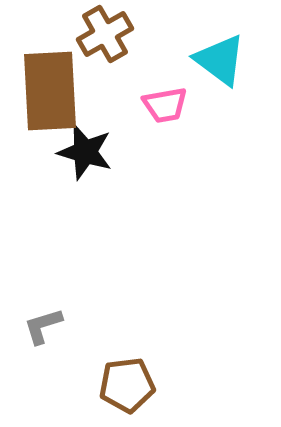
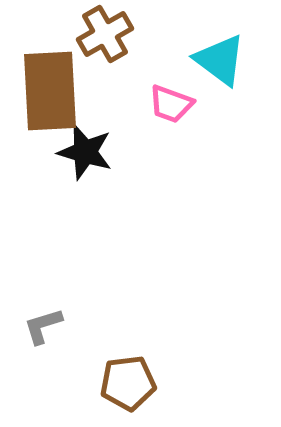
pink trapezoid: moved 6 px right, 1 px up; rotated 30 degrees clockwise
brown pentagon: moved 1 px right, 2 px up
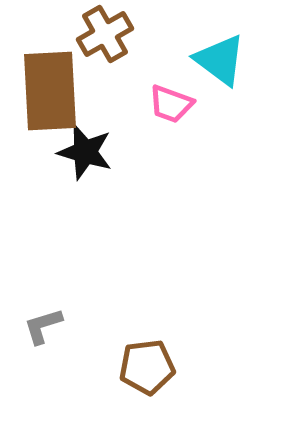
brown pentagon: moved 19 px right, 16 px up
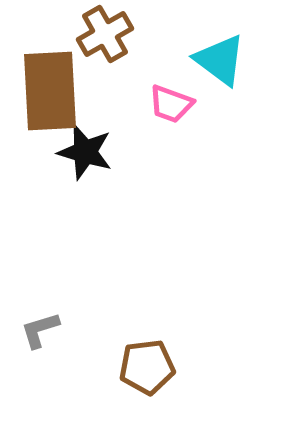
gray L-shape: moved 3 px left, 4 px down
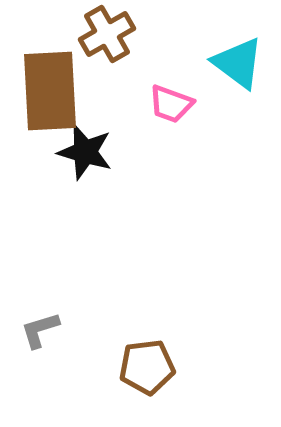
brown cross: moved 2 px right
cyan triangle: moved 18 px right, 3 px down
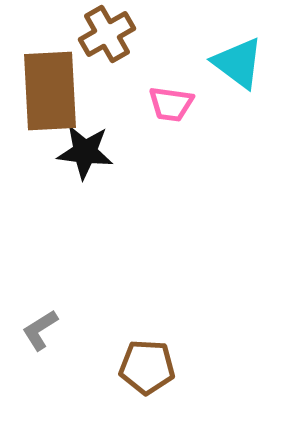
pink trapezoid: rotated 12 degrees counterclockwise
black star: rotated 10 degrees counterclockwise
gray L-shape: rotated 15 degrees counterclockwise
brown pentagon: rotated 10 degrees clockwise
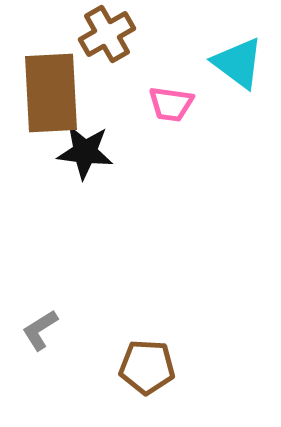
brown rectangle: moved 1 px right, 2 px down
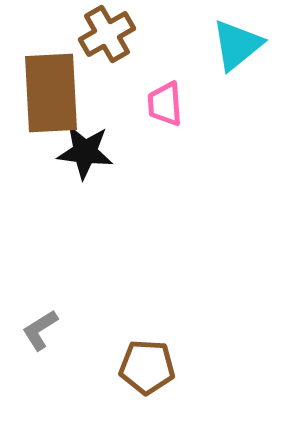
cyan triangle: moved 1 px left, 18 px up; rotated 44 degrees clockwise
pink trapezoid: moved 6 px left; rotated 78 degrees clockwise
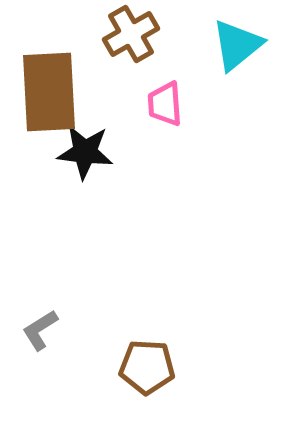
brown cross: moved 24 px right
brown rectangle: moved 2 px left, 1 px up
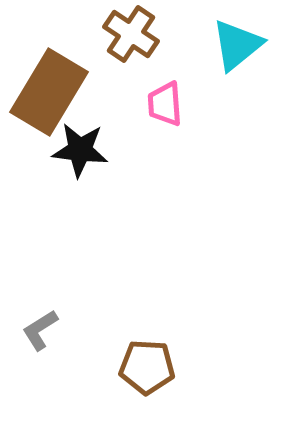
brown cross: rotated 26 degrees counterclockwise
brown rectangle: rotated 34 degrees clockwise
black star: moved 5 px left, 2 px up
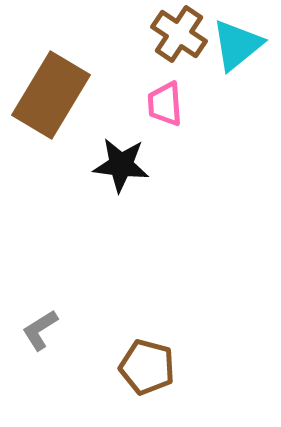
brown cross: moved 48 px right
brown rectangle: moved 2 px right, 3 px down
black star: moved 41 px right, 15 px down
brown pentagon: rotated 12 degrees clockwise
